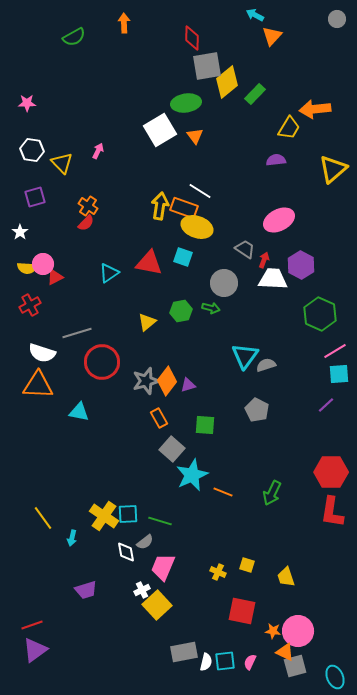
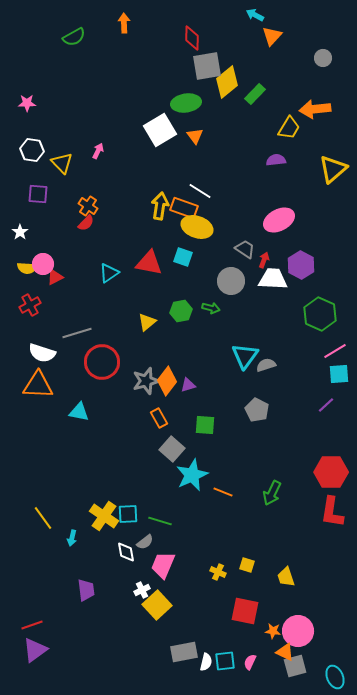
gray circle at (337, 19): moved 14 px left, 39 px down
purple square at (35, 197): moved 3 px right, 3 px up; rotated 20 degrees clockwise
gray circle at (224, 283): moved 7 px right, 2 px up
pink trapezoid at (163, 567): moved 2 px up
purple trapezoid at (86, 590): rotated 80 degrees counterclockwise
red square at (242, 611): moved 3 px right
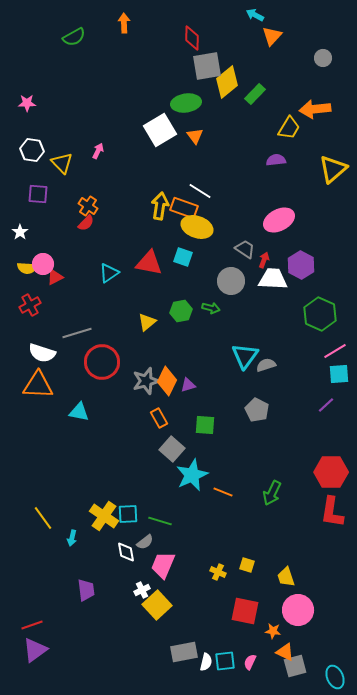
orange diamond at (167, 381): rotated 12 degrees counterclockwise
pink circle at (298, 631): moved 21 px up
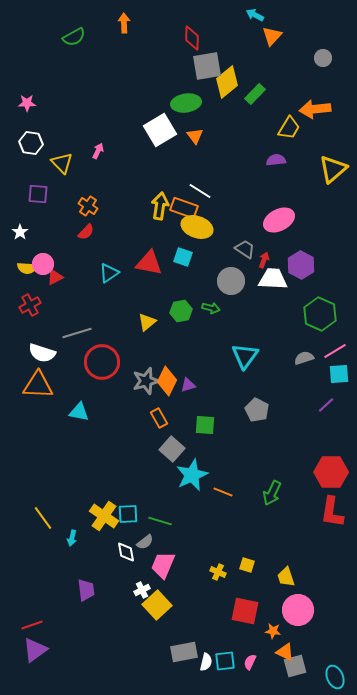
white hexagon at (32, 150): moved 1 px left, 7 px up
red semicircle at (86, 223): moved 9 px down
gray semicircle at (266, 365): moved 38 px right, 7 px up
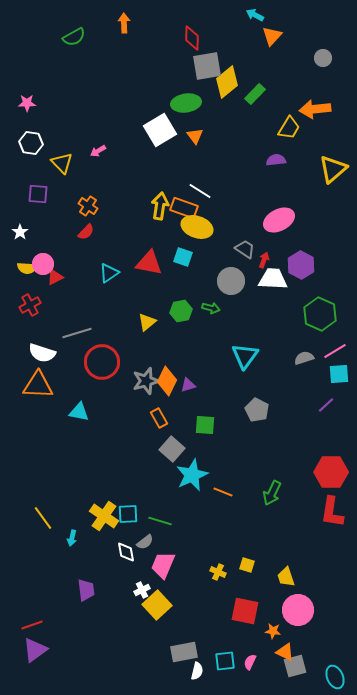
pink arrow at (98, 151): rotated 147 degrees counterclockwise
white semicircle at (206, 662): moved 9 px left, 9 px down
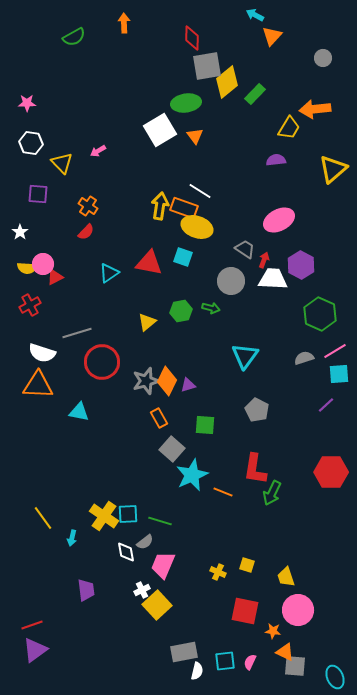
red L-shape at (332, 512): moved 77 px left, 43 px up
gray square at (295, 666): rotated 20 degrees clockwise
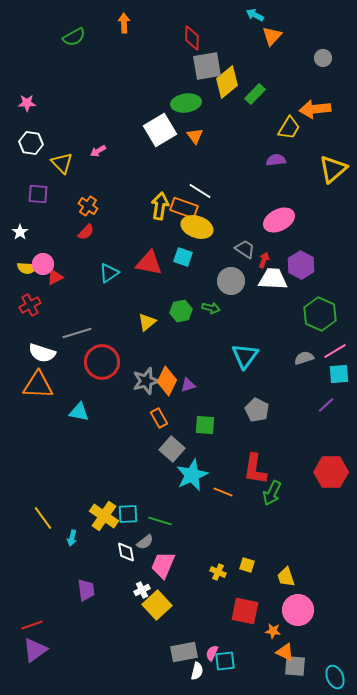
pink semicircle at (250, 662): moved 38 px left, 9 px up
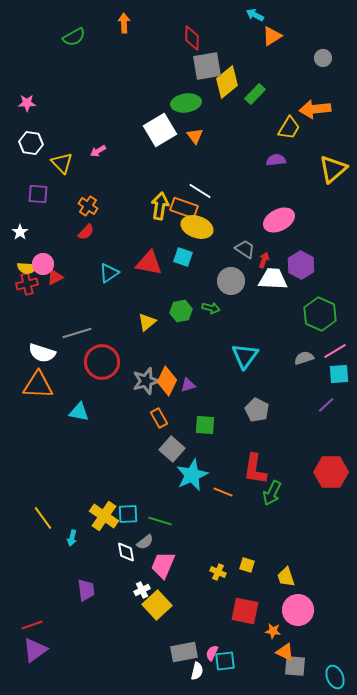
orange triangle at (272, 36): rotated 15 degrees clockwise
red cross at (30, 305): moved 3 px left, 21 px up; rotated 15 degrees clockwise
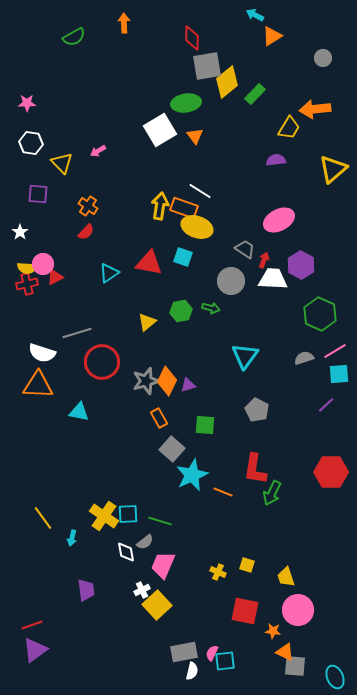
white semicircle at (197, 671): moved 5 px left
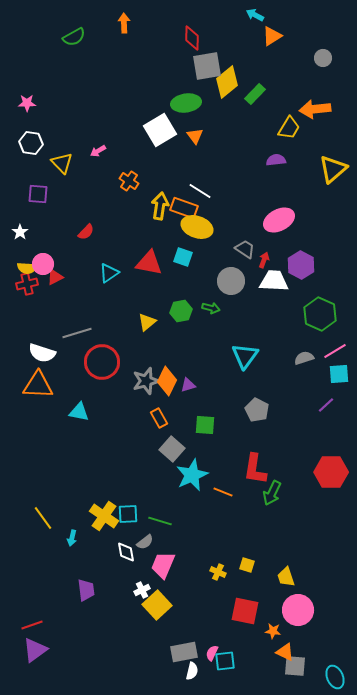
orange cross at (88, 206): moved 41 px right, 25 px up
white trapezoid at (273, 279): moved 1 px right, 2 px down
